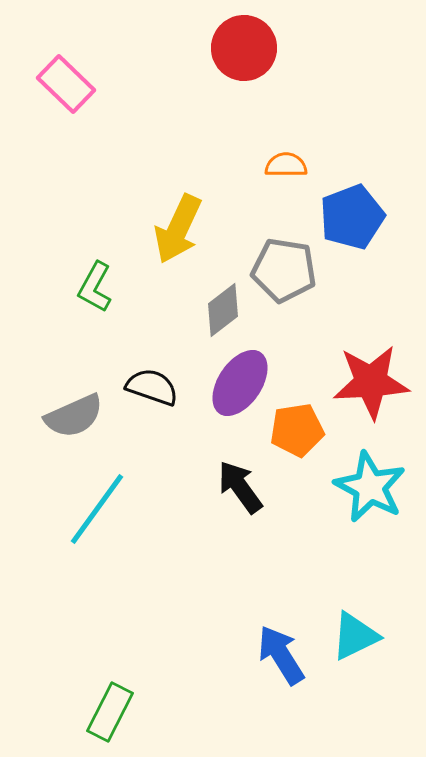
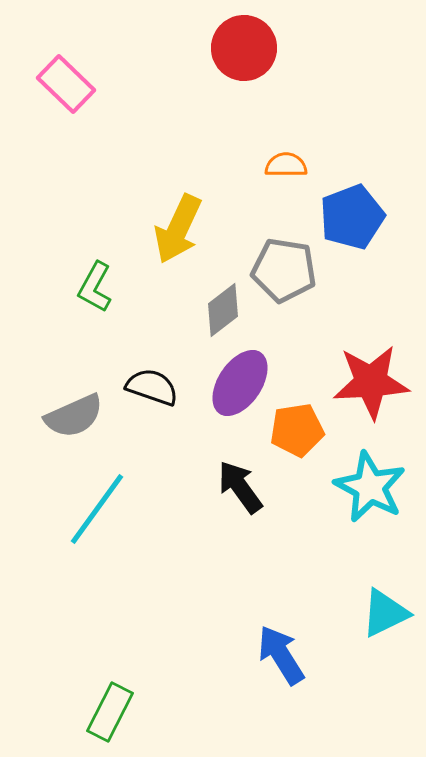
cyan triangle: moved 30 px right, 23 px up
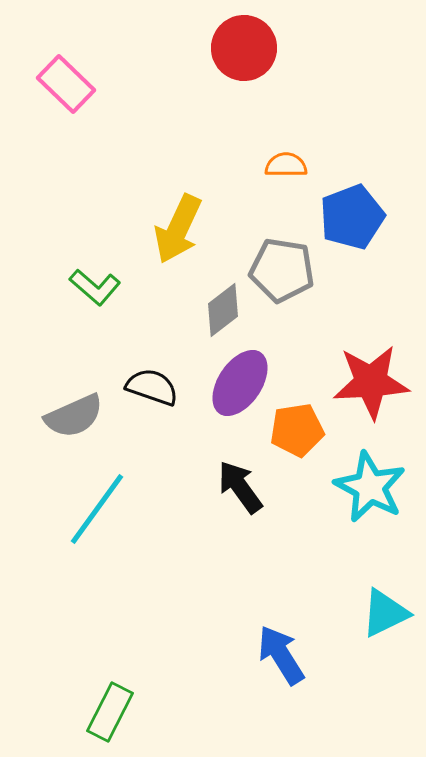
gray pentagon: moved 2 px left
green L-shape: rotated 78 degrees counterclockwise
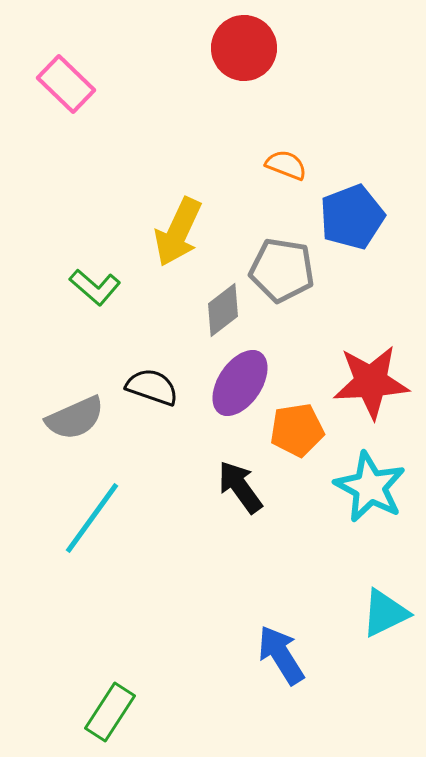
orange semicircle: rotated 21 degrees clockwise
yellow arrow: moved 3 px down
gray semicircle: moved 1 px right, 2 px down
cyan line: moved 5 px left, 9 px down
green rectangle: rotated 6 degrees clockwise
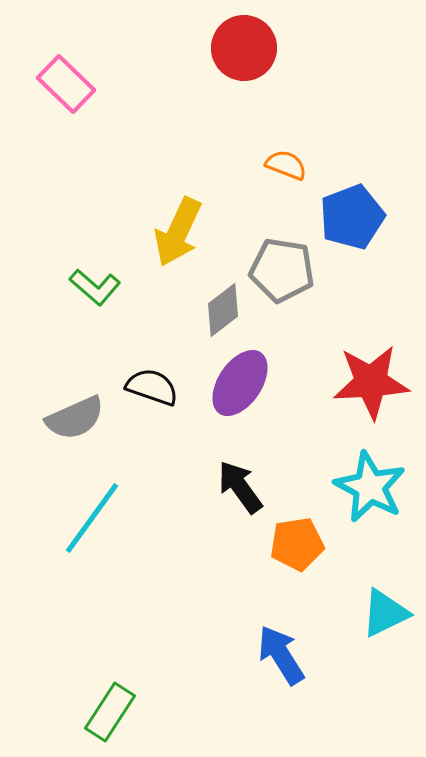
orange pentagon: moved 114 px down
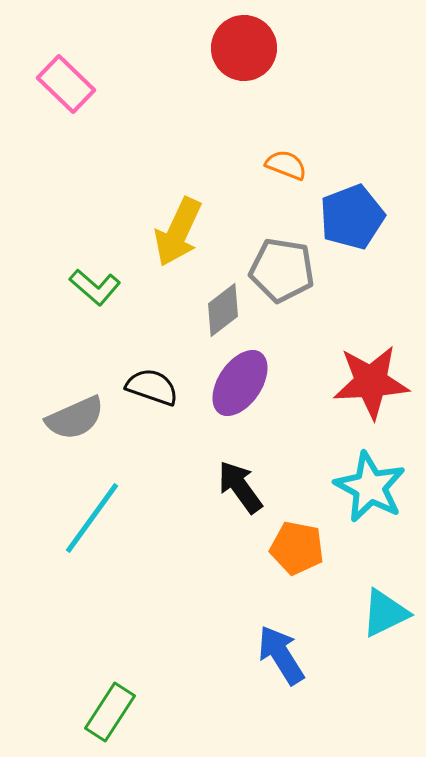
orange pentagon: moved 4 px down; rotated 20 degrees clockwise
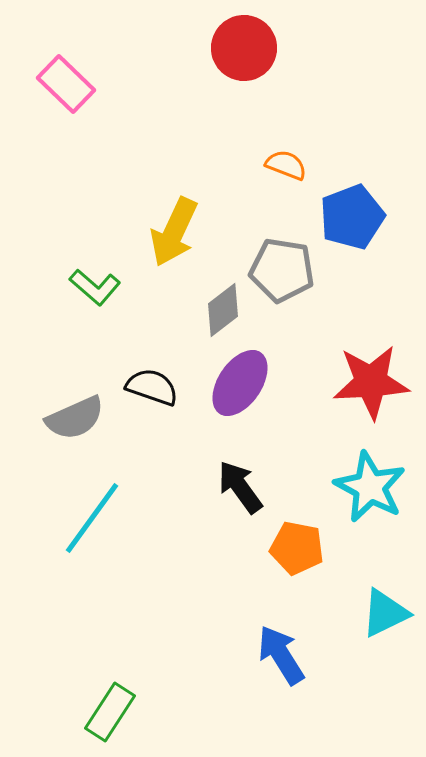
yellow arrow: moved 4 px left
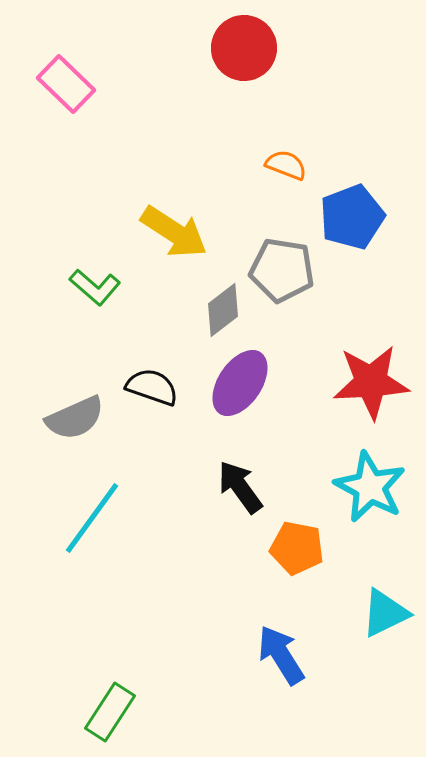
yellow arrow: rotated 82 degrees counterclockwise
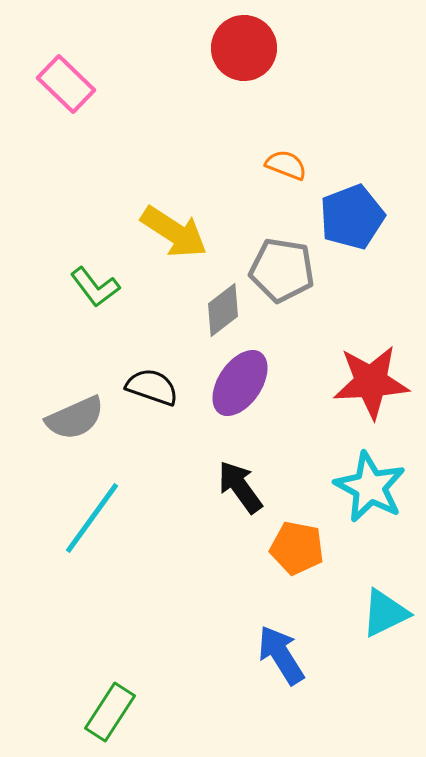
green L-shape: rotated 12 degrees clockwise
